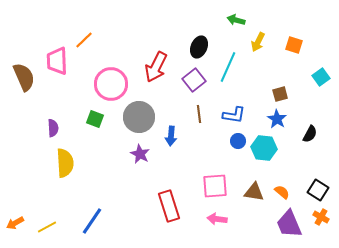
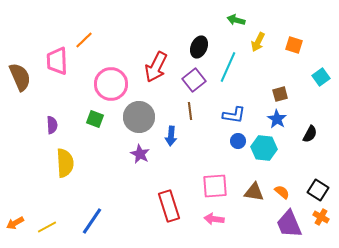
brown semicircle: moved 4 px left
brown line: moved 9 px left, 3 px up
purple semicircle: moved 1 px left, 3 px up
pink arrow: moved 3 px left
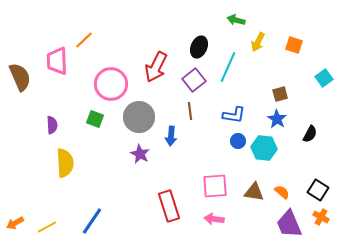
cyan square: moved 3 px right, 1 px down
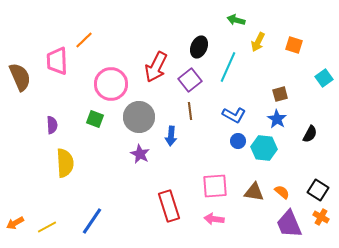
purple square: moved 4 px left
blue L-shape: rotated 20 degrees clockwise
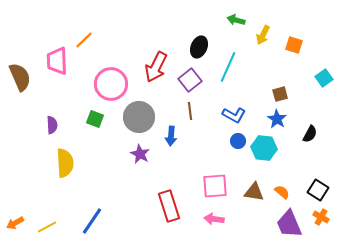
yellow arrow: moved 5 px right, 7 px up
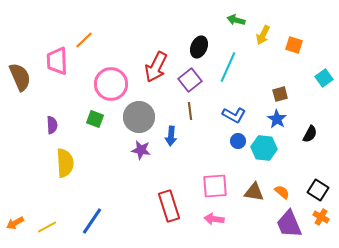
purple star: moved 1 px right, 4 px up; rotated 18 degrees counterclockwise
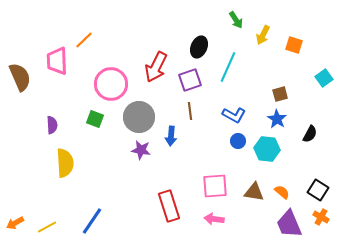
green arrow: rotated 138 degrees counterclockwise
purple square: rotated 20 degrees clockwise
cyan hexagon: moved 3 px right, 1 px down
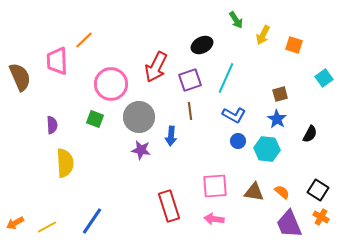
black ellipse: moved 3 px right, 2 px up; rotated 40 degrees clockwise
cyan line: moved 2 px left, 11 px down
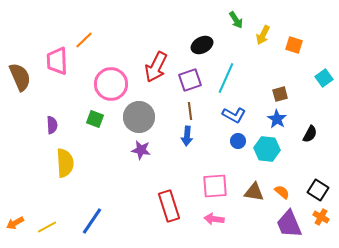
blue arrow: moved 16 px right
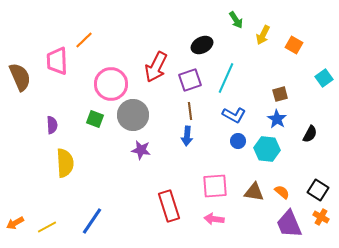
orange square: rotated 12 degrees clockwise
gray circle: moved 6 px left, 2 px up
